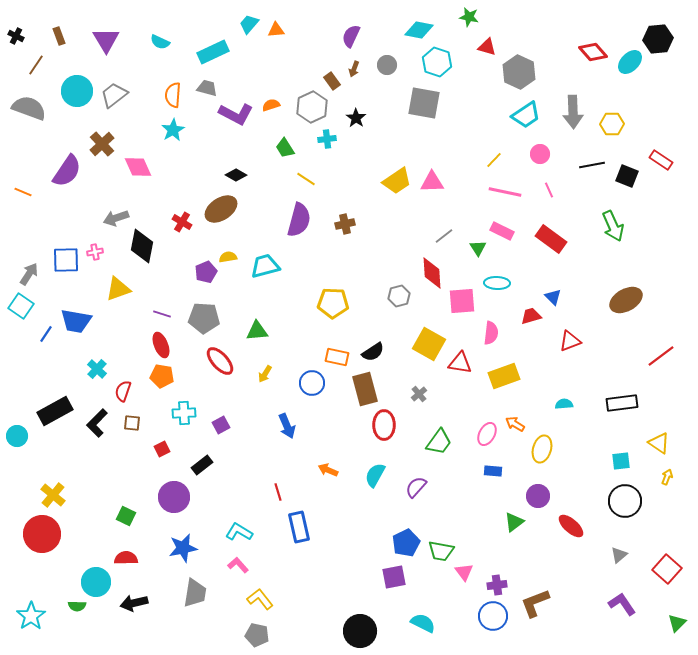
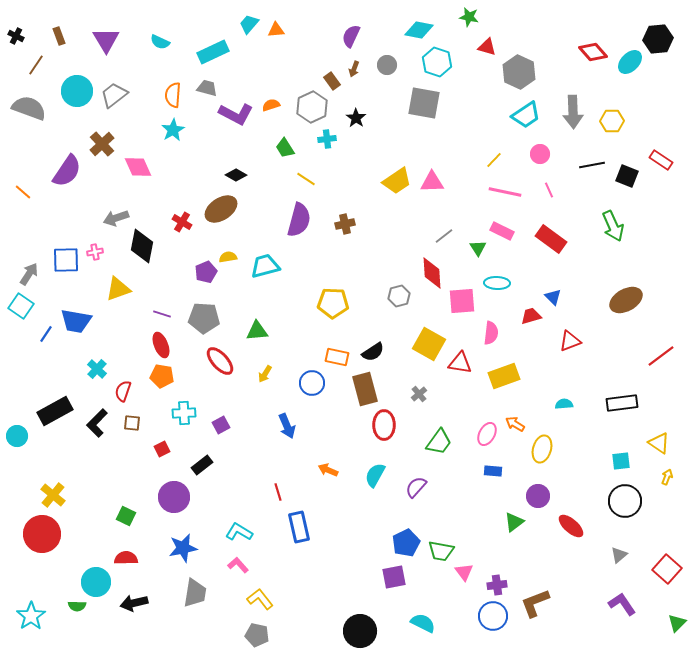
yellow hexagon at (612, 124): moved 3 px up
orange line at (23, 192): rotated 18 degrees clockwise
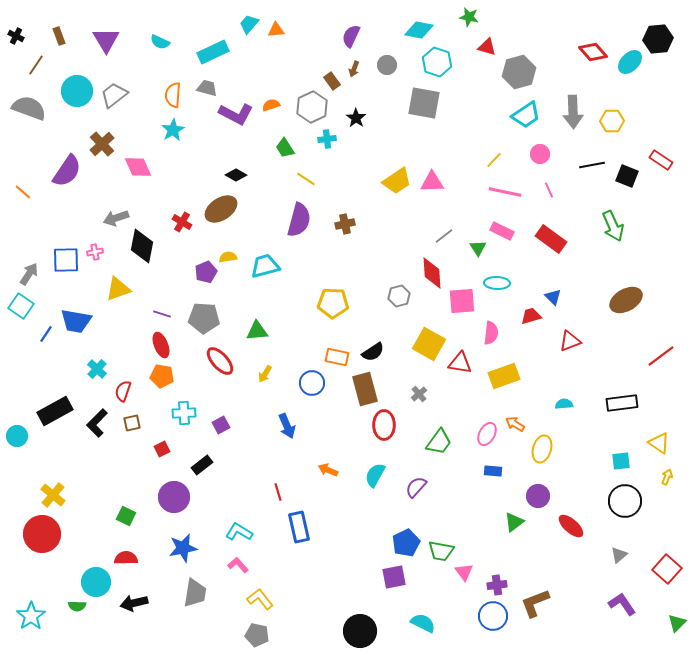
gray hexagon at (519, 72): rotated 20 degrees clockwise
brown square at (132, 423): rotated 18 degrees counterclockwise
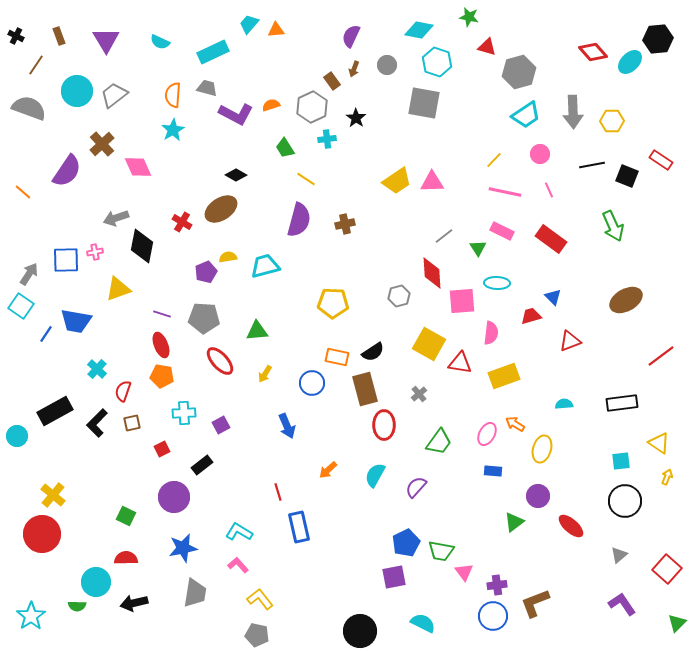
orange arrow at (328, 470): rotated 66 degrees counterclockwise
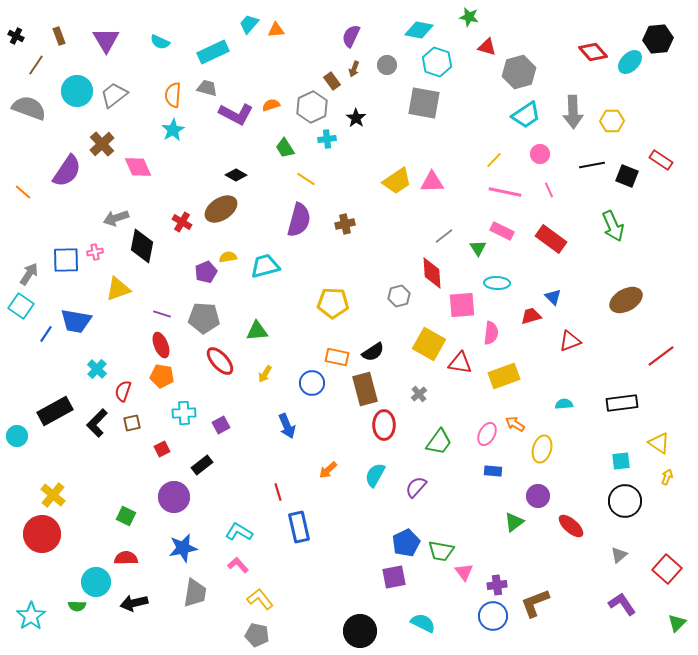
pink square at (462, 301): moved 4 px down
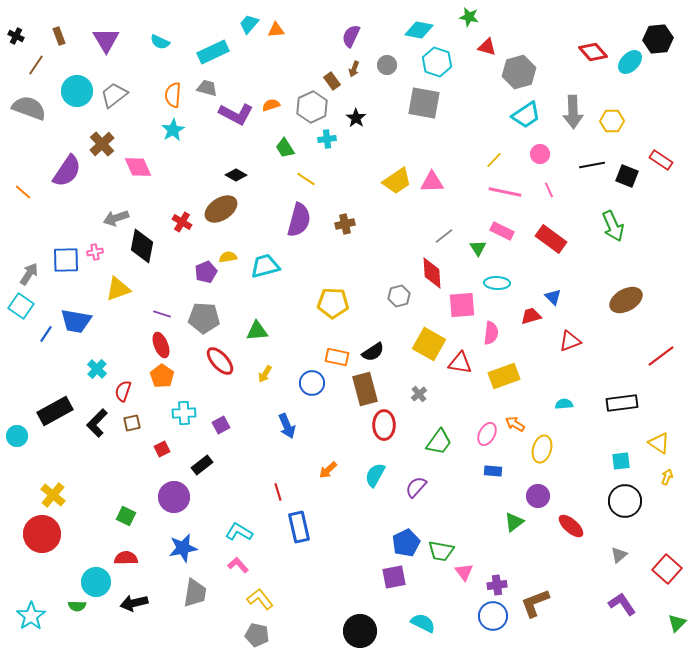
orange pentagon at (162, 376): rotated 25 degrees clockwise
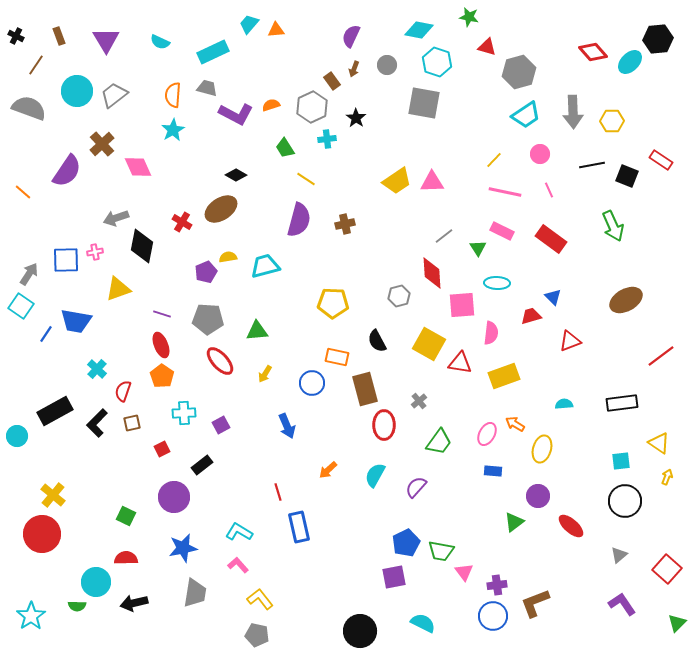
gray pentagon at (204, 318): moved 4 px right, 1 px down
black semicircle at (373, 352): moved 4 px right, 11 px up; rotated 95 degrees clockwise
gray cross at (419, 394): moved 7 px down
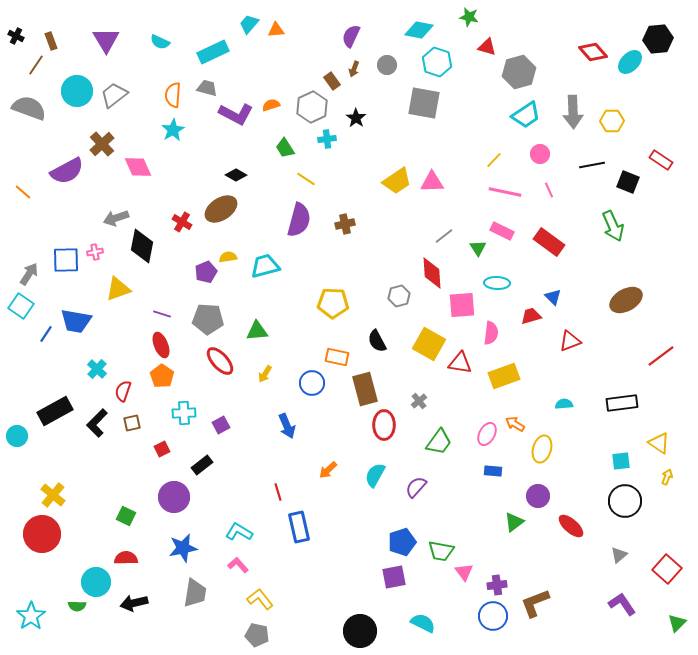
brown rectangle at (59, 36): moved 8 px left, 5 px down
purple semicircle at (67, 171): rotated 28 degrees clockwise
black square at (627, 176): moved 1 px right, 6 px down
red rectangle at (551, 239): moved 2 px left, 3 px down
blue pentagon at (406, 543): moved 4 px left, 1 px up; rotated 8 degrees clockwise
